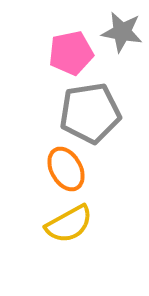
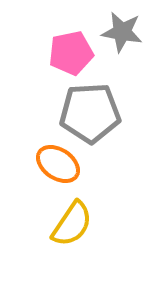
gray pentagon: rotated 6 degrees clockwise
orange ellipse: moved 8 px left, 5 px up; rotated 27 degrees counterclockwise
yellow semicircle: moved 3 px right; rotated 27 degrees counterclockwise
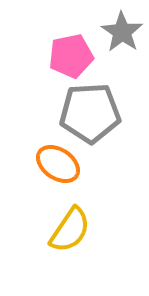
gray star: rotated 24 degrees clockwise
pink pentagon: moved 3 px down
yellow semicircle: moved 2 px left, 6 px down
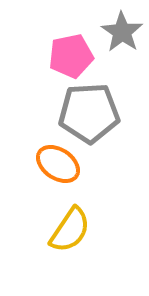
gray pentagon: moved 1 px left
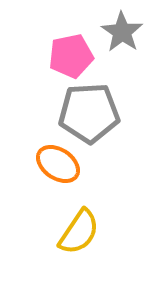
yellow semicircle: moved 9 px right, 2 px down
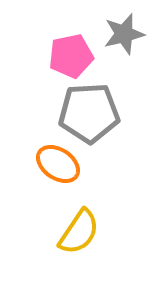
gray star: moved 2 px right, 2 px down; rotated 24 degrees clockwise
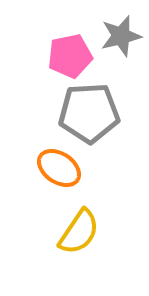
gray star: moved 3 px left, 2 px down
pink pentagon: moved 1 px left
orange ellipse: moved 1 px right, 4 px down
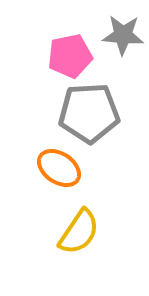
gray star: moved 2 px right, 1 px up; rotated 18 degrees clockwise
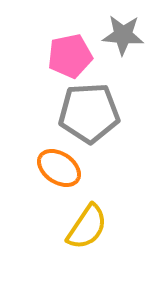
yellow semicircle: moved 8 px right, 5 px up
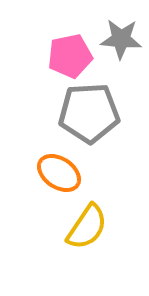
gray star: moved 2 px left, 4 px down
orange ellipse: moved 5 px down
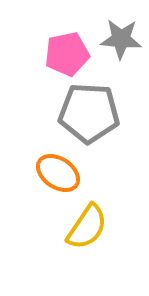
pink pentagon: moved 3 px left, 2 px up
gray pentagon: rotated 6 degrees clockwise
orange ellipse: moved 1 px left
